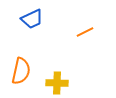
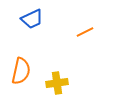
yellow cross: rotated 10 degrees counterclockwise
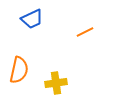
orange semicircle: moved 2 px left, 1 px up
yellow cross: moved 1 px left
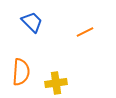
blue trapezoid: moved 3 px down; rotated 110 degrees counterclockwise
orange semicircle: moved 2 px right, 2 px down; rotated 8 degrees counterclockwise
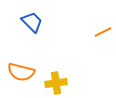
orange line: moved 18 px right
orange semicircle: rotated 100 degrees clockwise
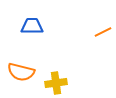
blue trapezoid: moved 4 px down; rotated 45 degrees counterclockwise
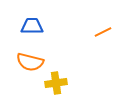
orange semicircle: moved 9 px right, 10 px up
